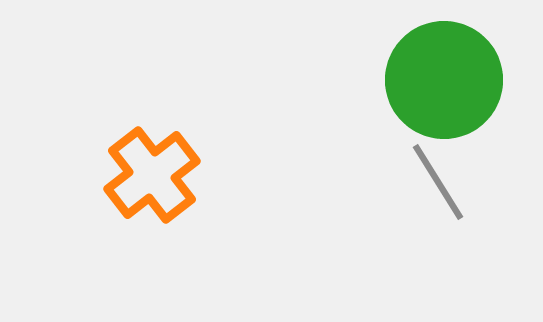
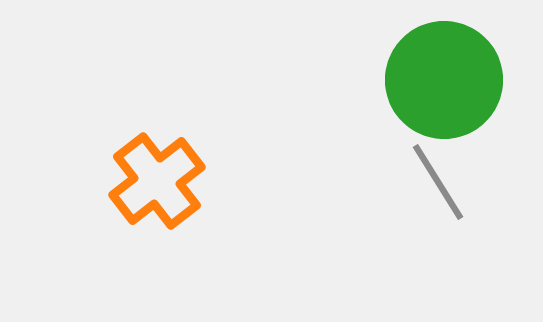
orange cross: moved 5 px right, 6 px down
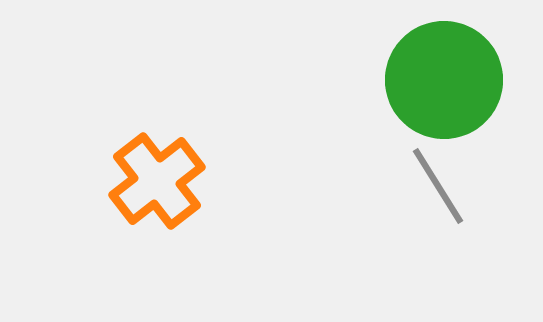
gray line: moved 4 px down
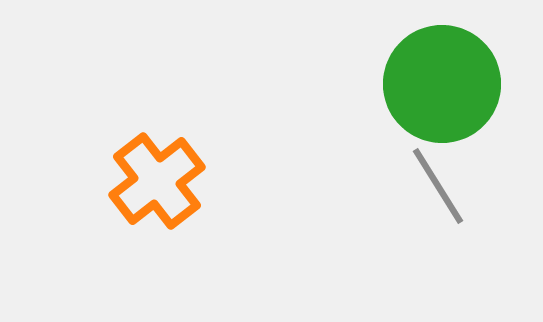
green circle: moved 2 px left, 4 px down
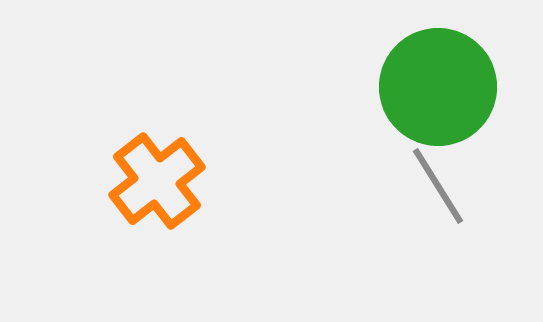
green circle: moved 4 px left, 3 px down
